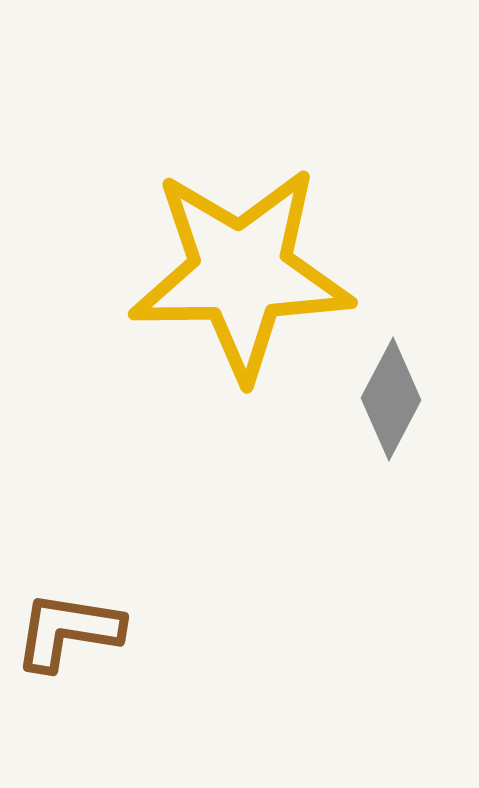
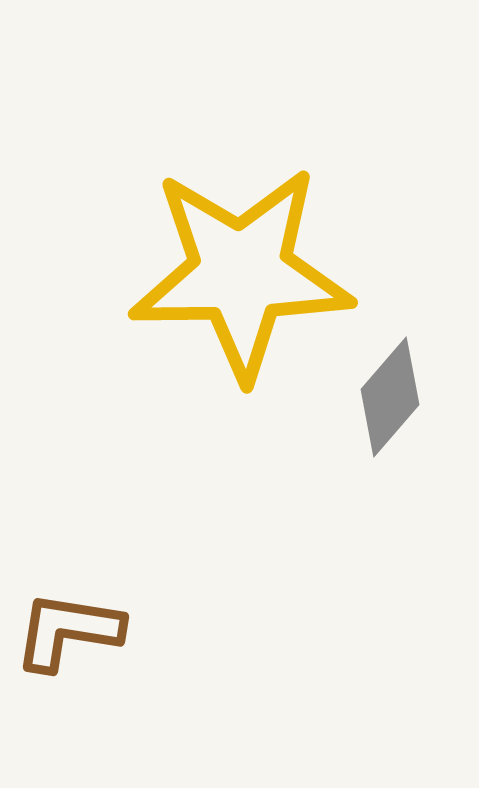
gray diamond: moved 1 px left, 2 px up; rotated 13 degrees clockwise
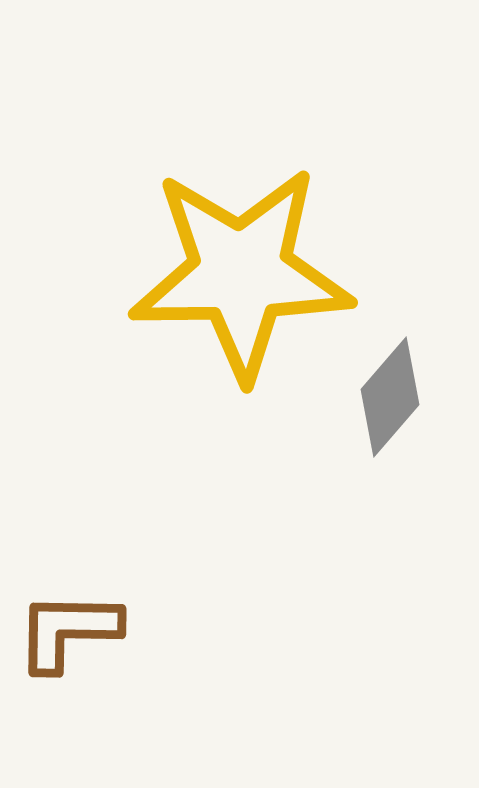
brown L-shape: rotated 8 degrees counterclockwise
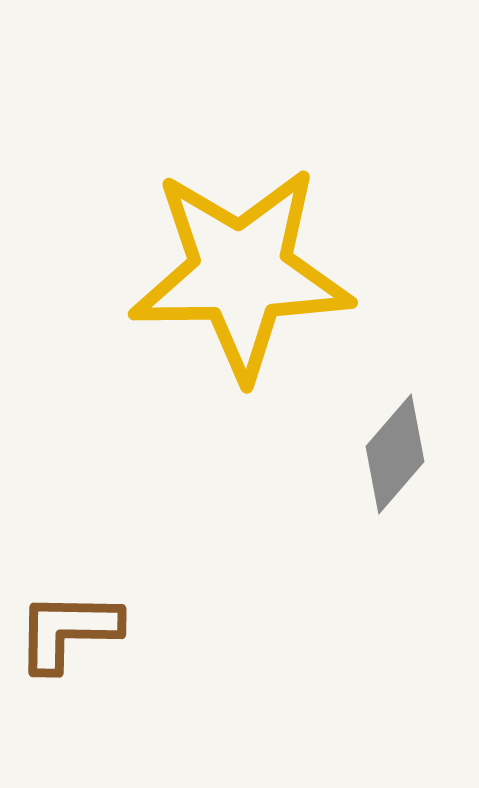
gray diamond: moved 5 px right, 57 px down
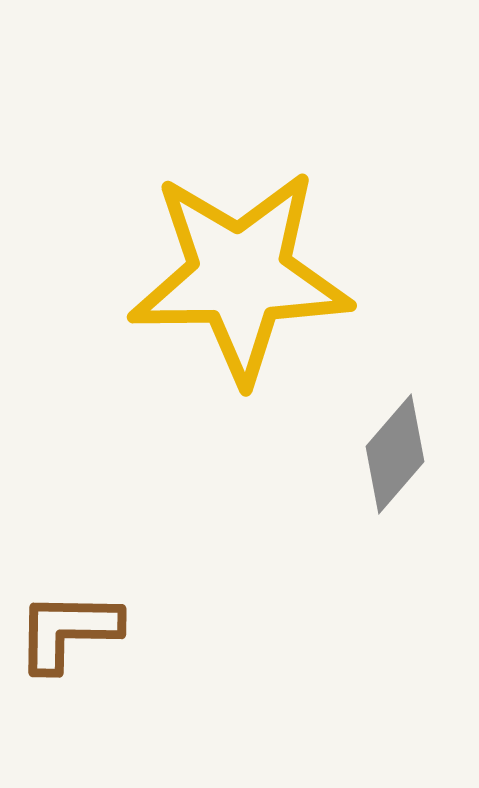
yellow star: moved 1 px left, 3 px down
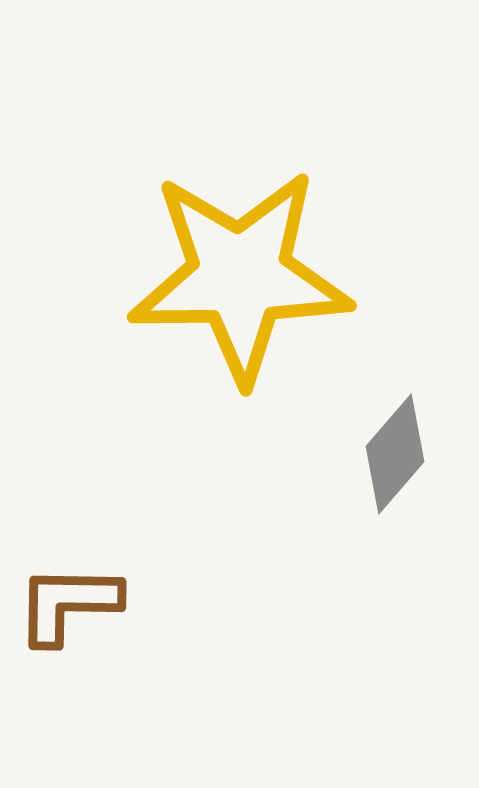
brown L-shape: moved 27 px up
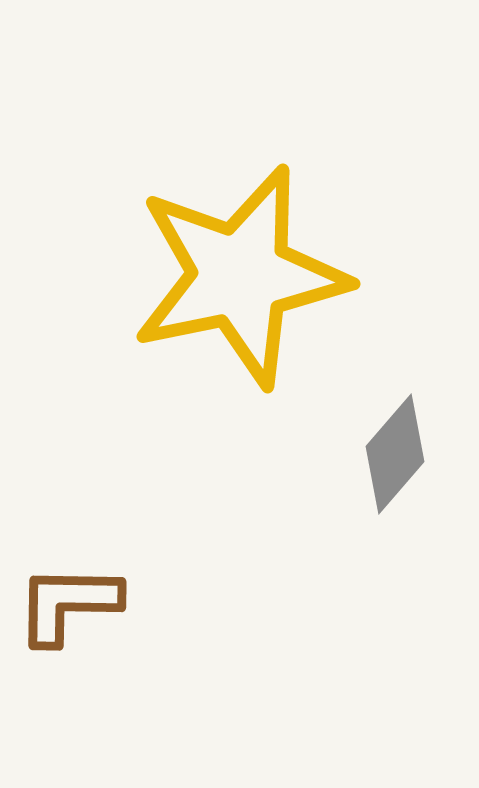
yellow star: rotated 11 degrees counterclockwise
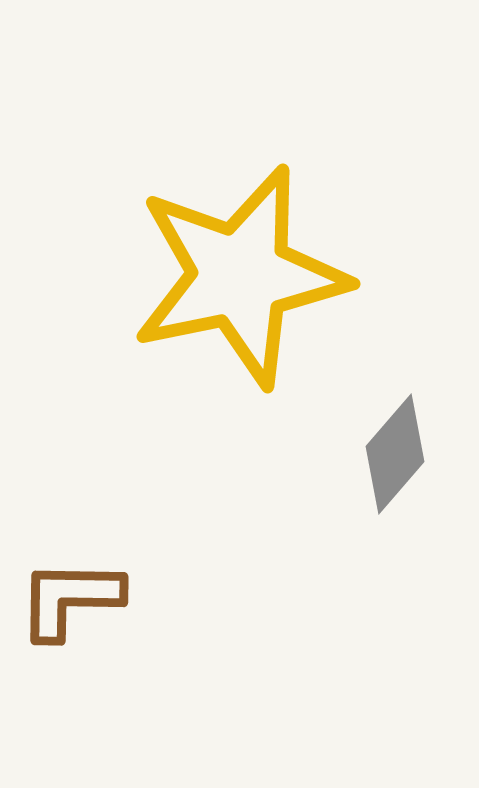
brown L-shape: moved 2 px right, 5 px up
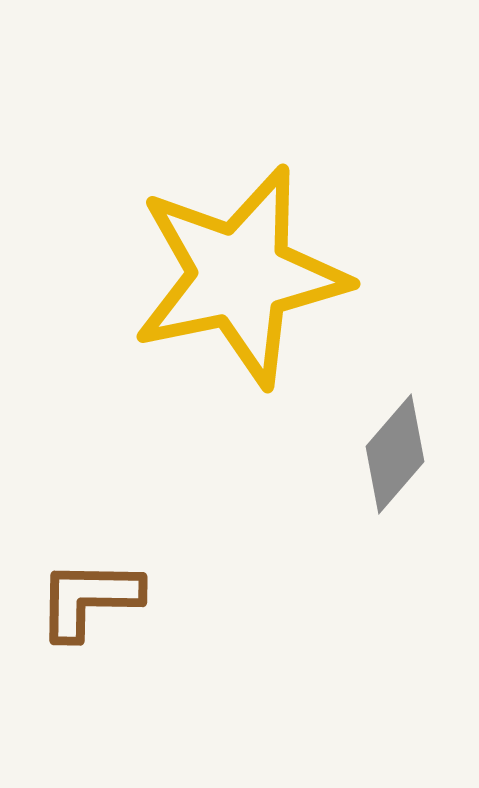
brown L-shape: moved 19 px right
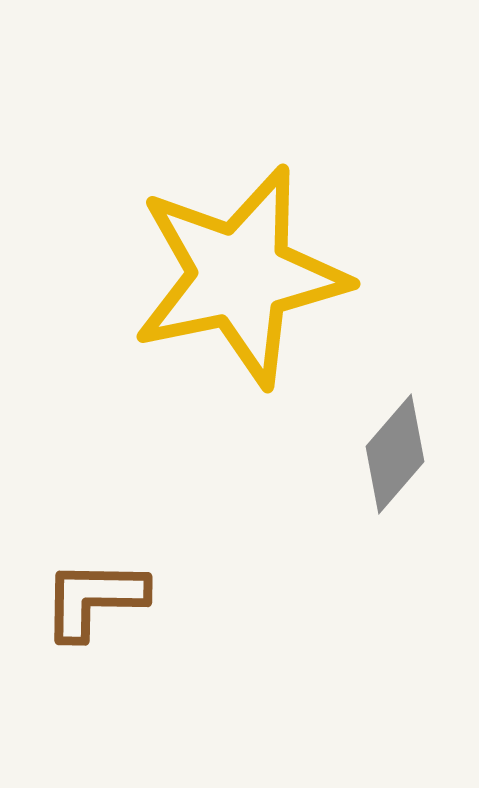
brown L-shape: moved 5 px right
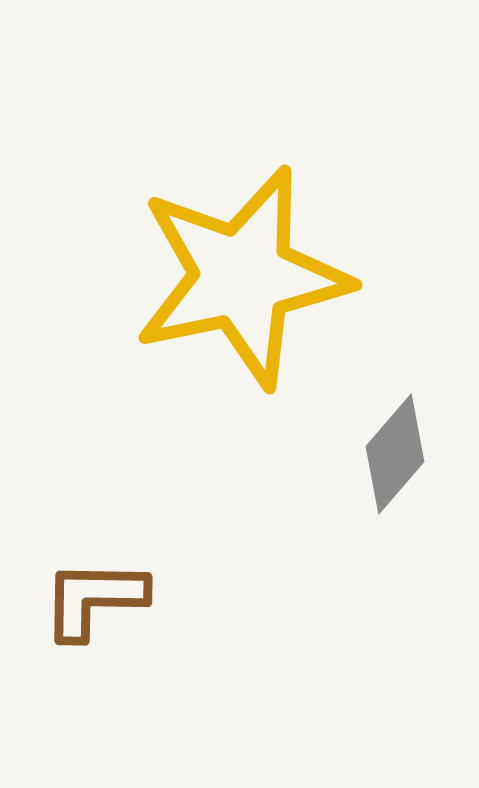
yellow star: moved 2 px right, 1 px down
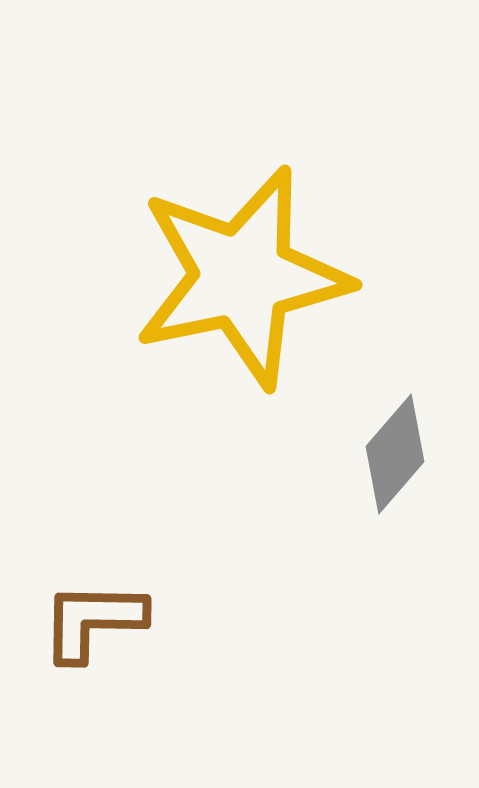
brown L-shape: moved 1 px left, 22 px down
